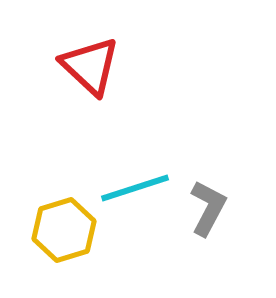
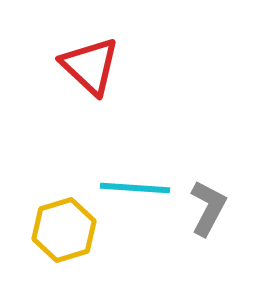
cyan line: rotated 22 degrees clockwise
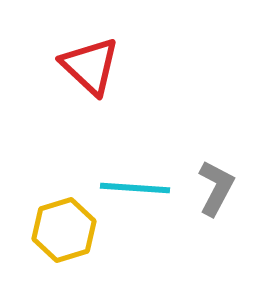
gray L-shape: moved 8 px right, 20 px up
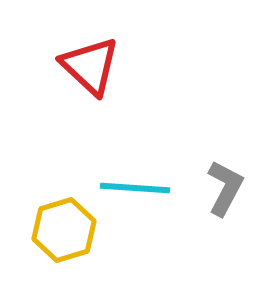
gray L-shape: moved 9 px right
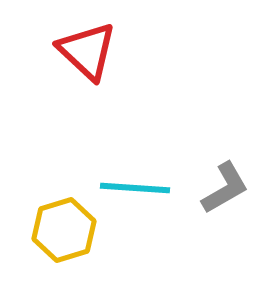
red triangle: moved 3 px left, 15 px up
gray L-shape: rotated 32 degrees clockwise
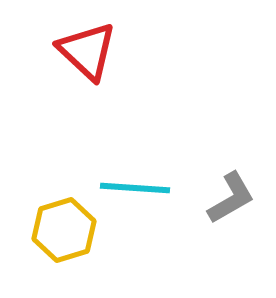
gray L-shape: moved 6 px right, 10 px down
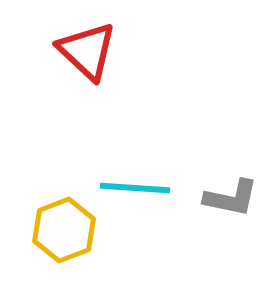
gray L-shape: rotated 42 degrees clockwise
yellow hexagon: rotated 4 degrees counterclockwise
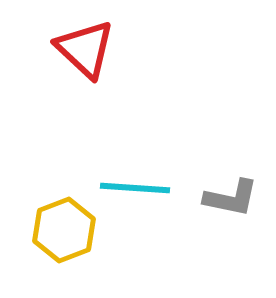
red triangle: moved 2 px left, 2 px up
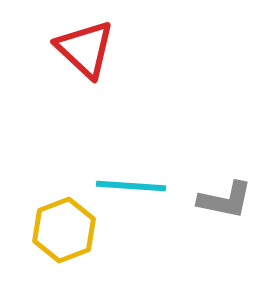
cyan line: moved 4 px left, 2 px up
gray L-shape: moved 6 px left, 2 px down
